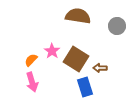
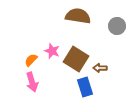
pink star: rotated 14 degrees counterclockwise
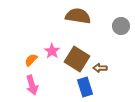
gray circle: moved 4 px right
pink star: rotated 14 degrees clockwise
brown square: moved 1 px right
pink arrow: moved 3 px down
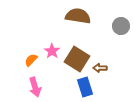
pink arrow: moved 3 px right, 2 px down
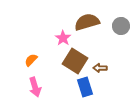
brown semicircle: moved 9 px right, 6 px down; rotated 25 degrees counterclockwise
pink star: moved 11 px right, 13 px up
brown square: moved 2 px left, 2 px down
